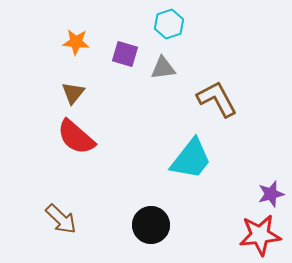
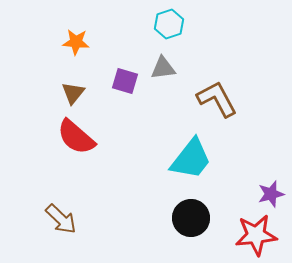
purple square: moved 27 px down
black circle: moved 40 px right, 7 px up
red star: moved 4 px left
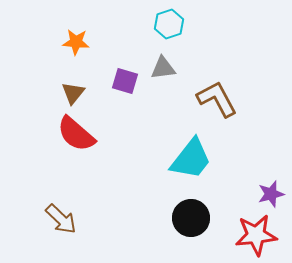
red semicircle: moved 3 px up
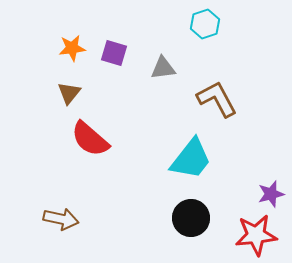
cyan hexagon: moved 36 px right
orange star: moved 4 px left, 6 px down; rotated 12 degrees counterclockwise
purple square: moved 11 px left, 28 px up
brown triangle: moved 4 px left
red semicircle: moved 14 px right, 5 px down
brown arrow: rotated 32 degrees counterclockwise
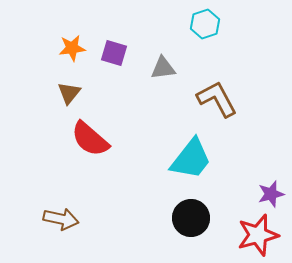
red star: moved 2 px right; rotated 9 degrees counterclockwise
